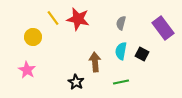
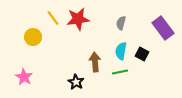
red star: rotated 20 degrees counterclockwise
pink star: moved 3 px left, 7 px down
green line: moved 1 px left, 10 px up
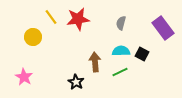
yellow line: moved 2 px left, 1 px up
cyan semicircle: rotated 78 degrees clockwise
green line: rotated 14 degrees counterclockwise
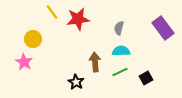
yellow line: moved 1 px right, 5 px up
gray semicircle: moved 2 px left, 5 px down
yellow circle: moved 2 px down
black square: moved 4 px right, 24 px down; rotated 32 degrees clockwise
pink star: moved 15 px up
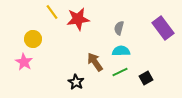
brown arrow: rotated 30 degrees counterclockwise
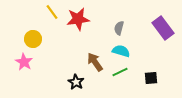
cyan semicircle: rotated 18 degrees clockwise
black square: moved 5 px right; rotated 24 degrees clockwise
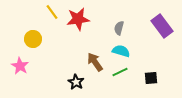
purple rectangle: moved 1 px left, 2 px up
pink star: moved 4 px left, 4 px down
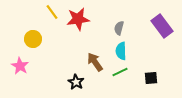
cyan semicircle: rotated 108 degrees counterclockwise
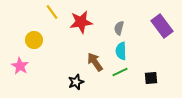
red star: moved 3 px right, 3 px down
yellow circle: moved 1 px right, 1 px down
black star: rotated 21 degrees clockwise
